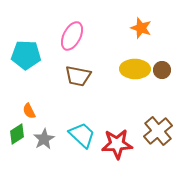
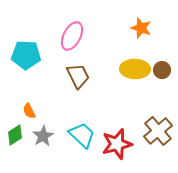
brown trapezoid: rotated 128 degrees counterclockwise
green diamond: moved 2 px left, 1 px down
gray star: moved 1 px left, 3 px up
red star: rotated 12 degrees counterclockwise
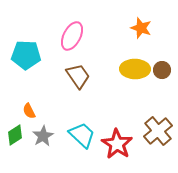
brown trapezoid: rotated 8 degrees counterclockwise
red star: rotated 24 degrees counterclockwise
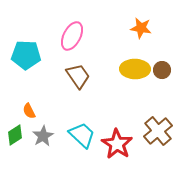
orange star: rotated 10 degrees counterclockwise
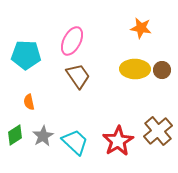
pink ellipse: moved 5 px down
orange semicircle: moved 9 px up; rotated 14 degrees clockwise
cyan trapezoid: moved 7 px left, 7 px down
red star: moved 1 px right, 3 px up; rotated 8 degrees clockwise
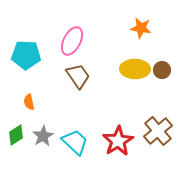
green diamond: moved 1 px right
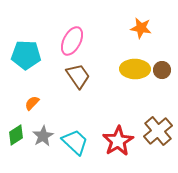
orange semicircle: moved 3 px right, 1 px down; rotated 56 degrees clockwise
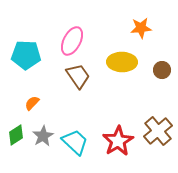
orange star: rotated 15 degrees counterclockwise
yellow ellipse: moved 13 px left, 7 px up
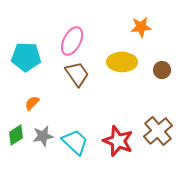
orange star: moved 1 px up
cyan pentagon: moved 2 px down
brown trapezoid: moved 1 px left, 2 px up
gray star: rotated 20 degrees clockwise
red star: rotated 20 degrees counterclockwise
